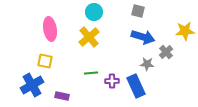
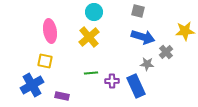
pink ellipse: moved 2 px down
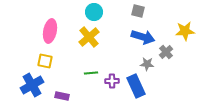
pink ellipse: rotated 20 degrees clockwise
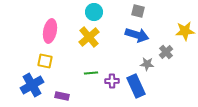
blue arrow: moved 6 px left, 2 px up
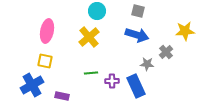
cyan circle: moved 3 px right, 1 px up
pink ellipse: moved 3 px left
